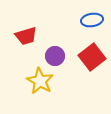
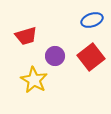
blue ellipse: rotated 10 degrees counterclockwise
red square: moved 1 px left
yellow star: moved 6 px left, 1 px up
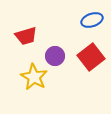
yellow star: moved 3 px up
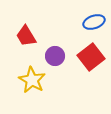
blue ellipse: moved 2 px right, 2 px down
red trapezoid: rotated 75 degrees clockwise
yellow star: moved 2 px left, 3 px down
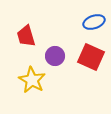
red trapezoid: rotated 15 degrees clockwise
red square: rotated 28 degrees counterclockwise
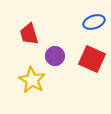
red trapezoid: moved 3 px right, 2 px up
red square: moved 1 px right, 2 px down
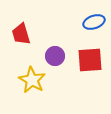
red trapezoid: moved 8 px left
red square: moved 2 px left, 1 px down; rotated 28 degrees counterclockwise
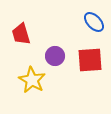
blue ellipse: rotated 65 degrees clockwise
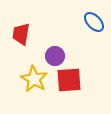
red trapezoid: rotated 25 degrees clockwise
red square: moved 21 px left, 20 px down
yellow star: moved 2 px right, 1 px up
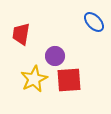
yellow star: rotated 16 degrees clockwise
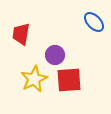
purple circle: moved 1 px up
